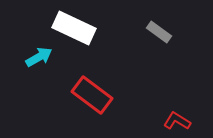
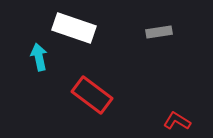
white rectangle: rotated 6 degrees counterclockwise
gray rectangle: rotated 45 degrees counterclockwise
cyan arrow: rotated 72 degrees counterclockwise
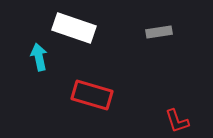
red rectangle: rotated 21 degrees counterclockwise
red L-shape: rotated 140 degrees counterclockwise
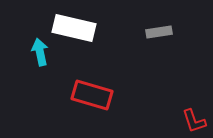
white rectangle: rotated 6 degrees counterclockwise
cyan arrow: moved 1 px right, 5 px up
red L-shape: moved 17 px right
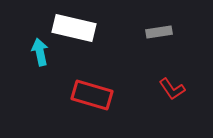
red L-shape: moved 22 px left, 32 px up; rotated 16 degrees counterclockwise
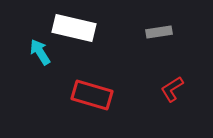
cyan arrow: rotated 20 degrees counterclockwise
red L-shape: rotated 92 degrees clockwise
